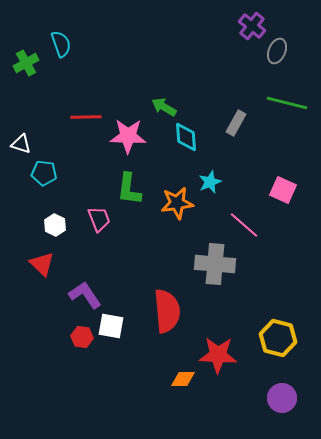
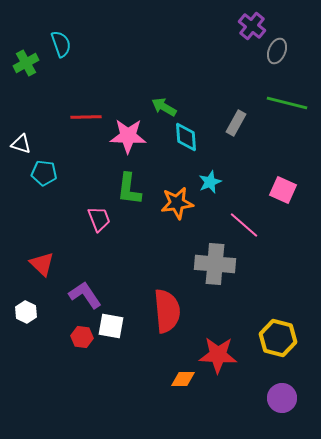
white hexagon: moved 29 px left, 87 px down
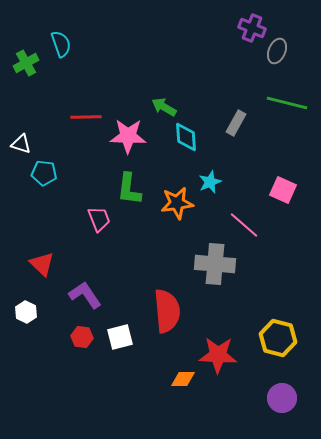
purple cross: moved 2 px down; rotated 16 degrees counterclockwise
white square: moved 9 px right, 11 px down; rotated 24 degrees counterclockwise
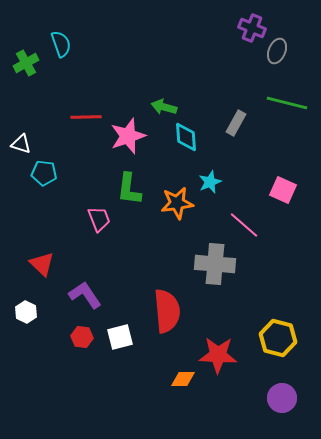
green arrow: rotated 15 degrees counterclockwise
pink star: rotated 21 degrees counterclockwise
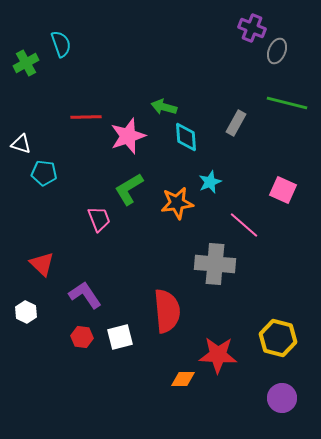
green L-shape: rotated 52 degrees clockwise
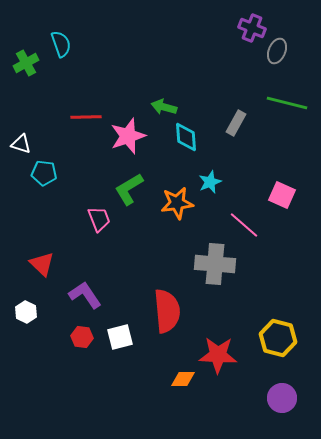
pink square: moved 1 px left, 5 px down
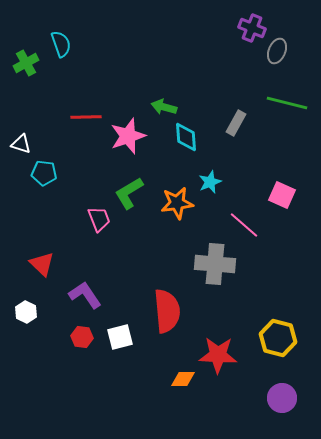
green L-shape: moved 4 px down
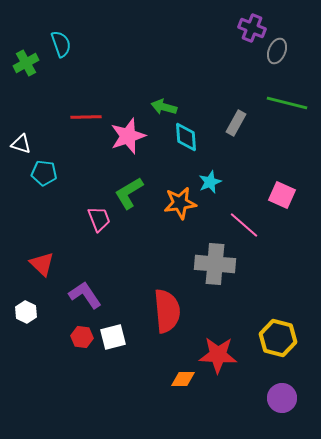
orange star: moved 3 px right
white square: moved 7 px left
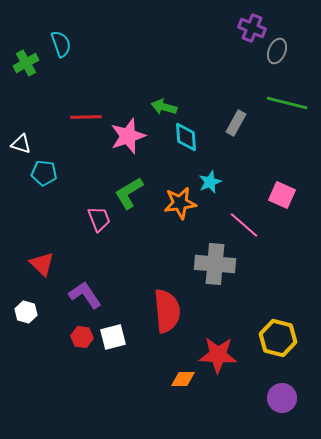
white hexagon: rotated 10 degrees counterclockwise
